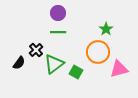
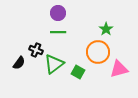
black cross: rotated 24 degrees counterclockwise
green square: moved 2 px right
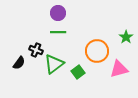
green star: moved 20 px right, 8 px down
orange circle: moved 1 px left, 1 px up
green square: rotated 24 degrees clockwise
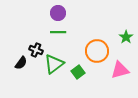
black semicircle: moved 2 px right
pink triangle: moved 1 px right, 1 px down
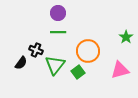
orange circle: moved 9 px left
green triangle: moved 1 px right, 1 px down; rotated 15 degrees counterclockwise
